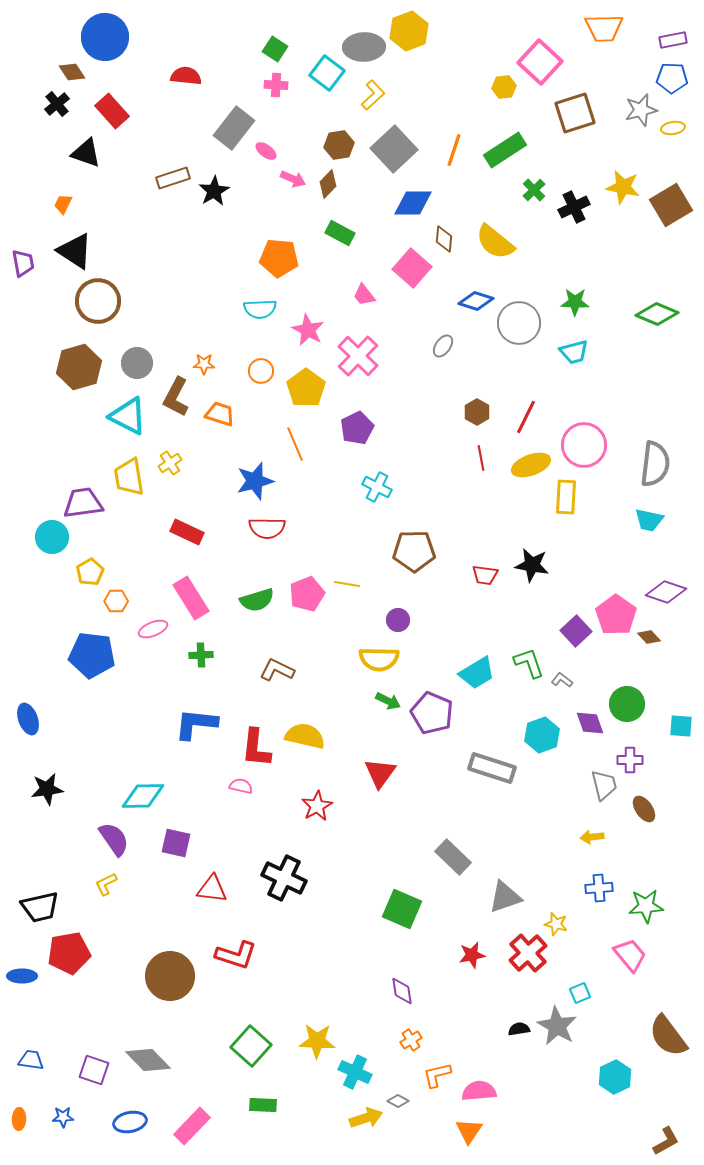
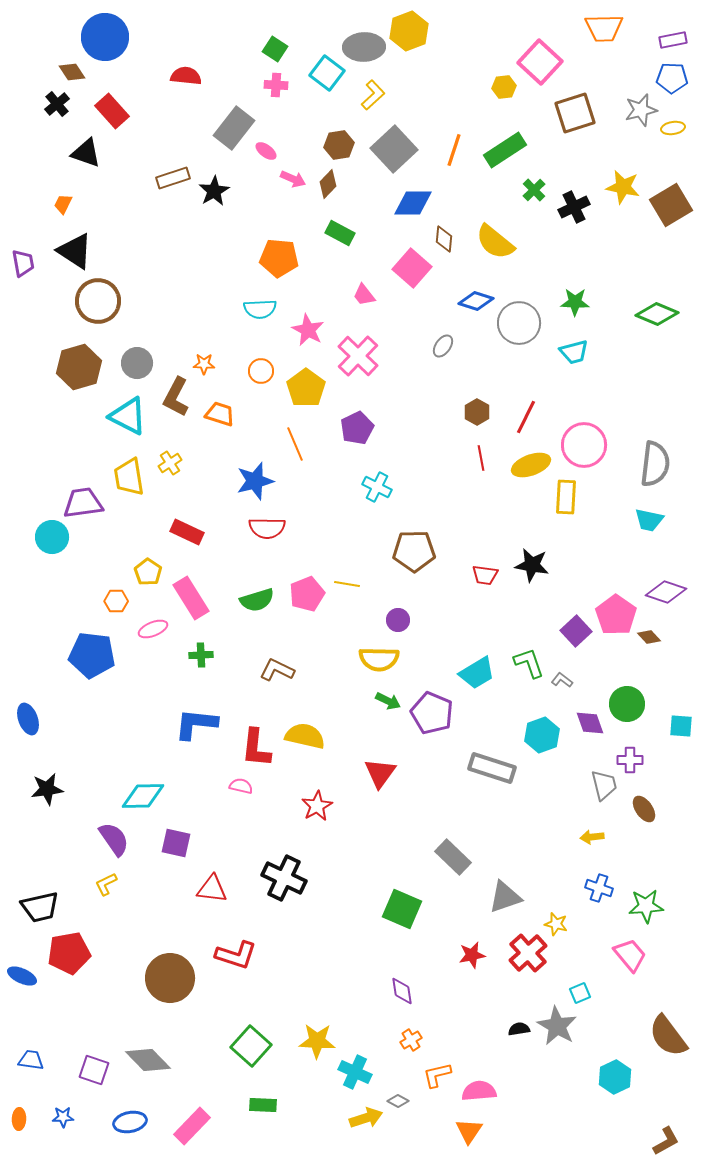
yellow pentagon at (90, 572): moved 58 px right; rotated 8 degrees counterclockwise
blue cross at (599, 888): rotated 24 degrees clockwise
blue ellipse at (22, 976): rotated 24 degrees clockwise
brown circle at (170, 976): moved 2 px down
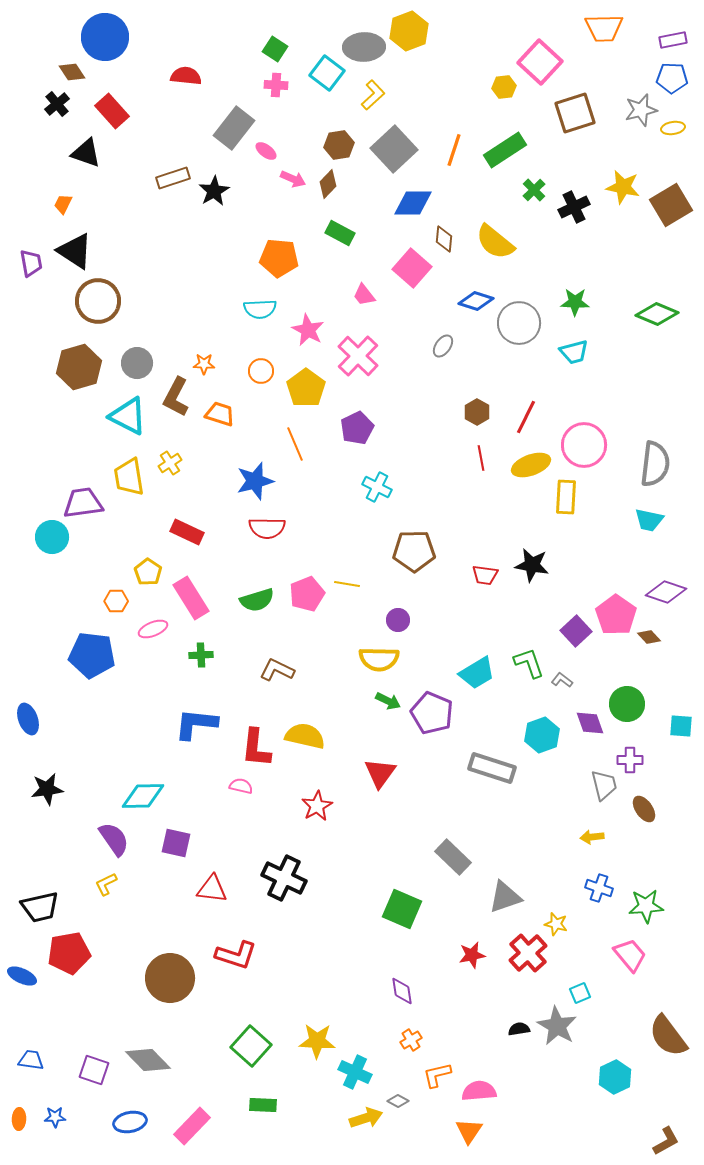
purple trapezoid at (23, 263): moved 8 px right
blue star at (63, 1117): moved 8 px left
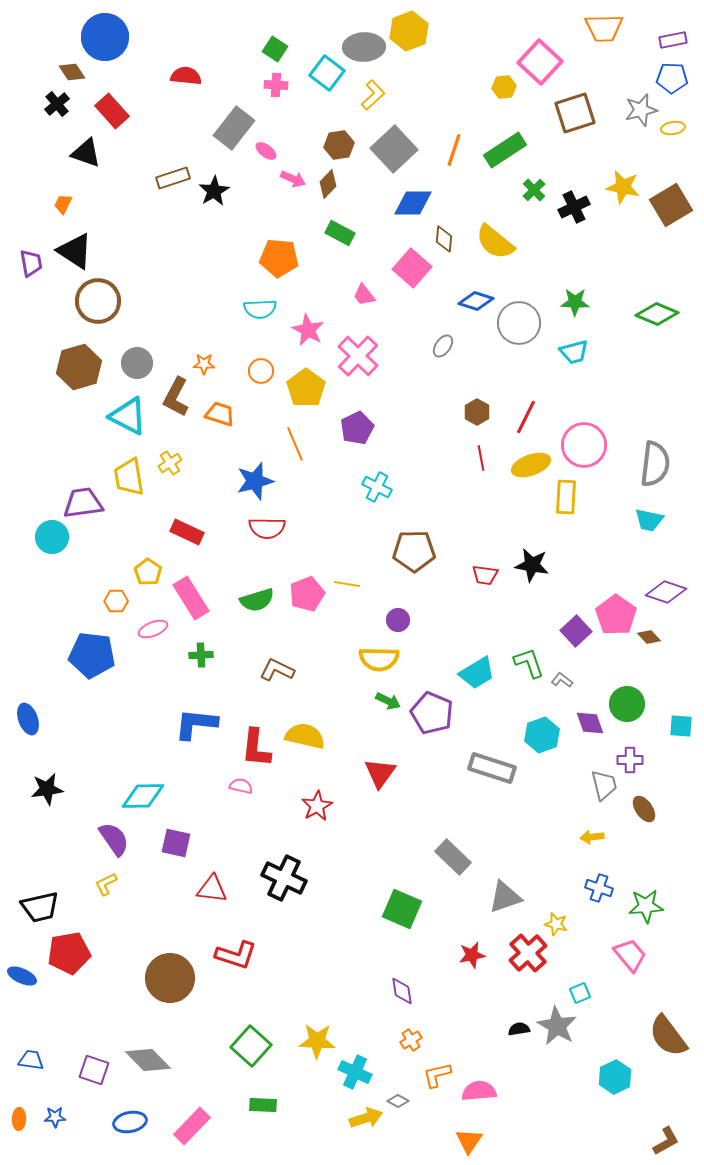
orange triangle at (469, 1131): moved 10 px down
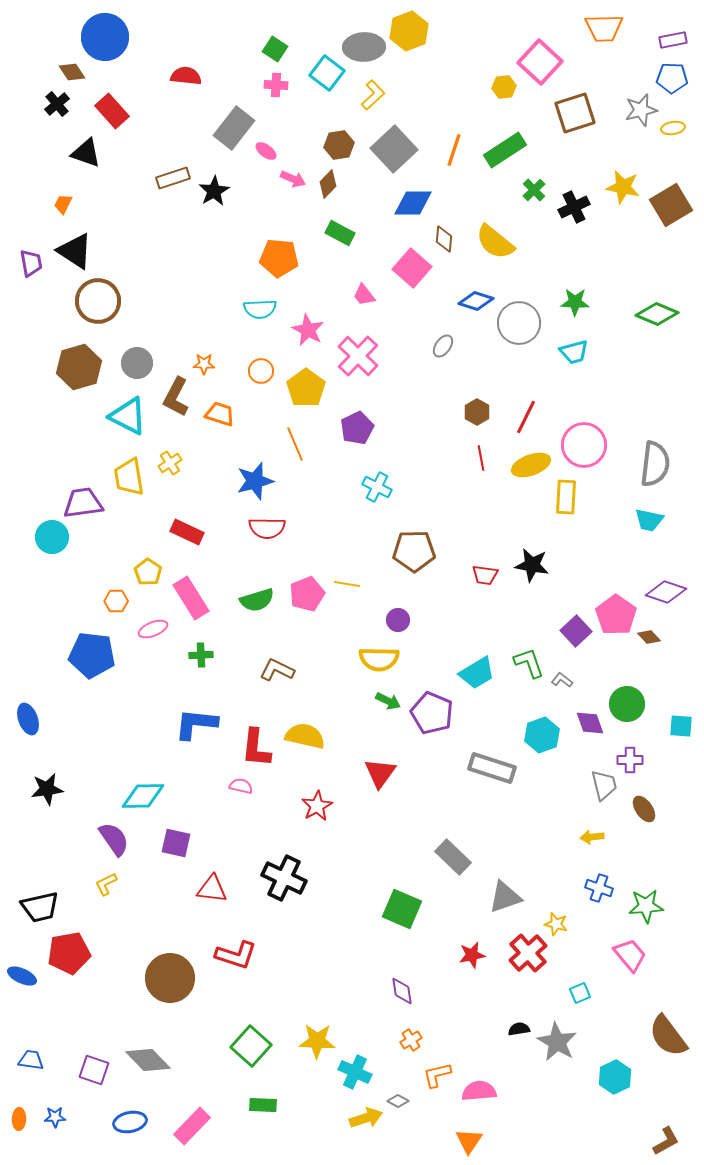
gray star at (557, 1026): moved 16 px down
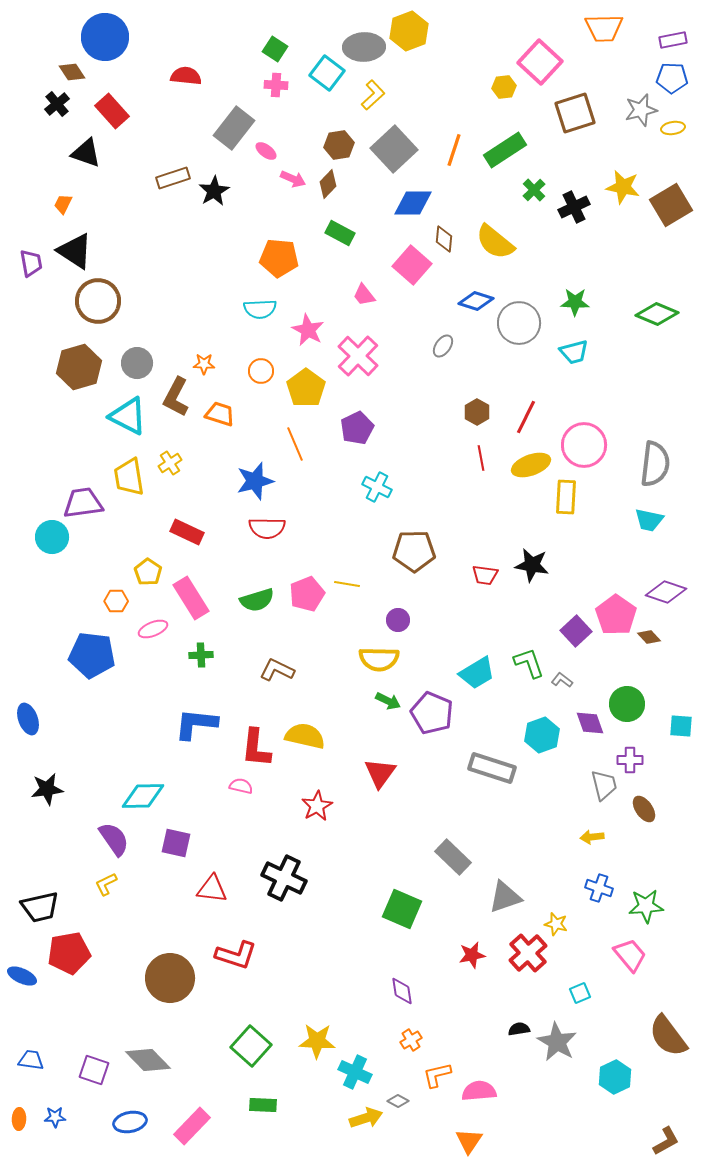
pink square at (412, 268): moved 3 px up
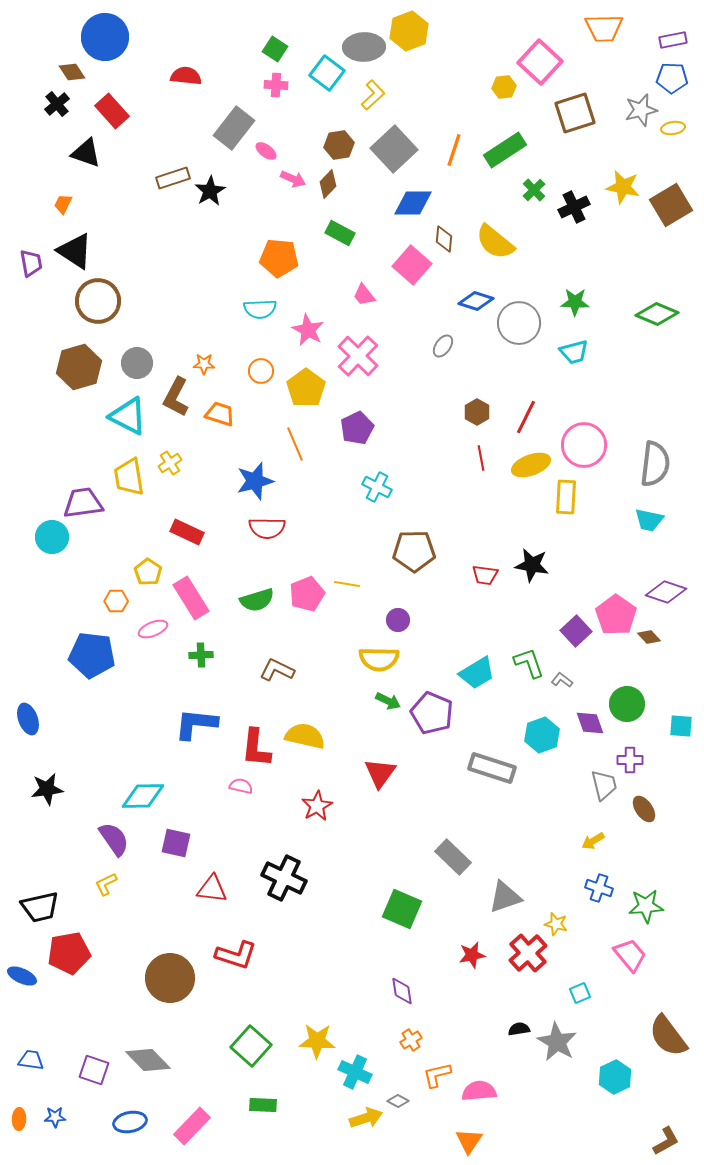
black star at (214, 191): moved 4 px left
yellow arrow at (592, 837): moved 1 px right, 4 px down; rotated 25 degrees counterclockwise
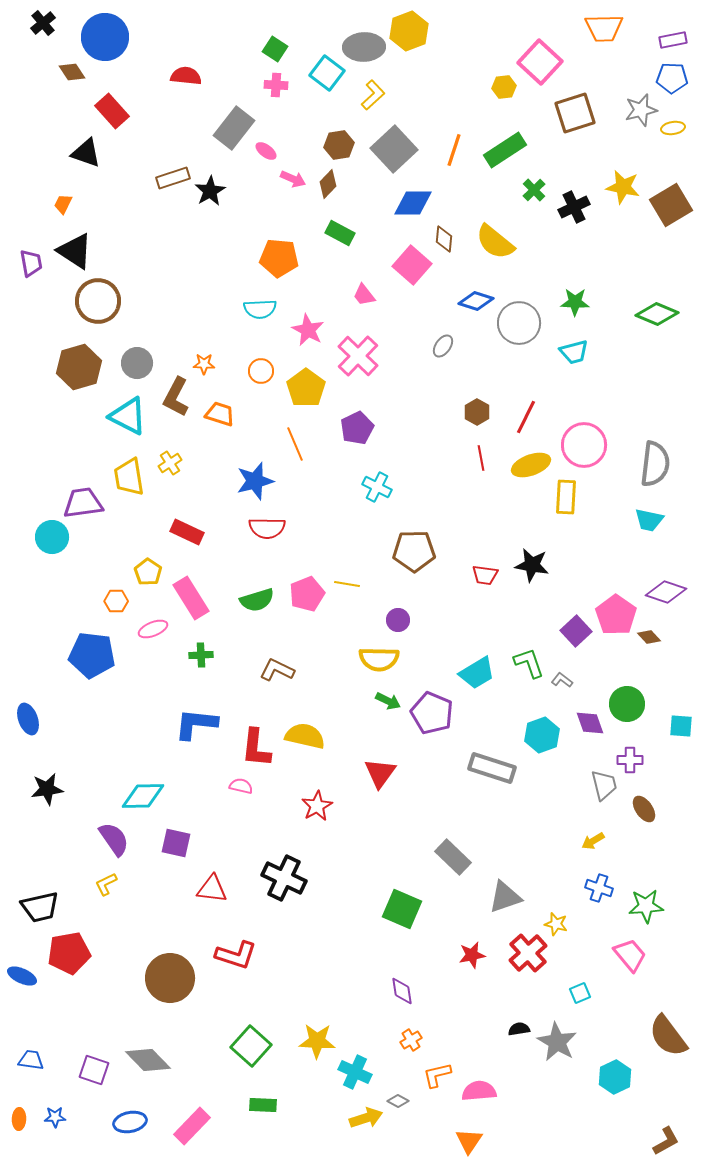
black cross at (57, 104): moved 14 px left, 81 px up
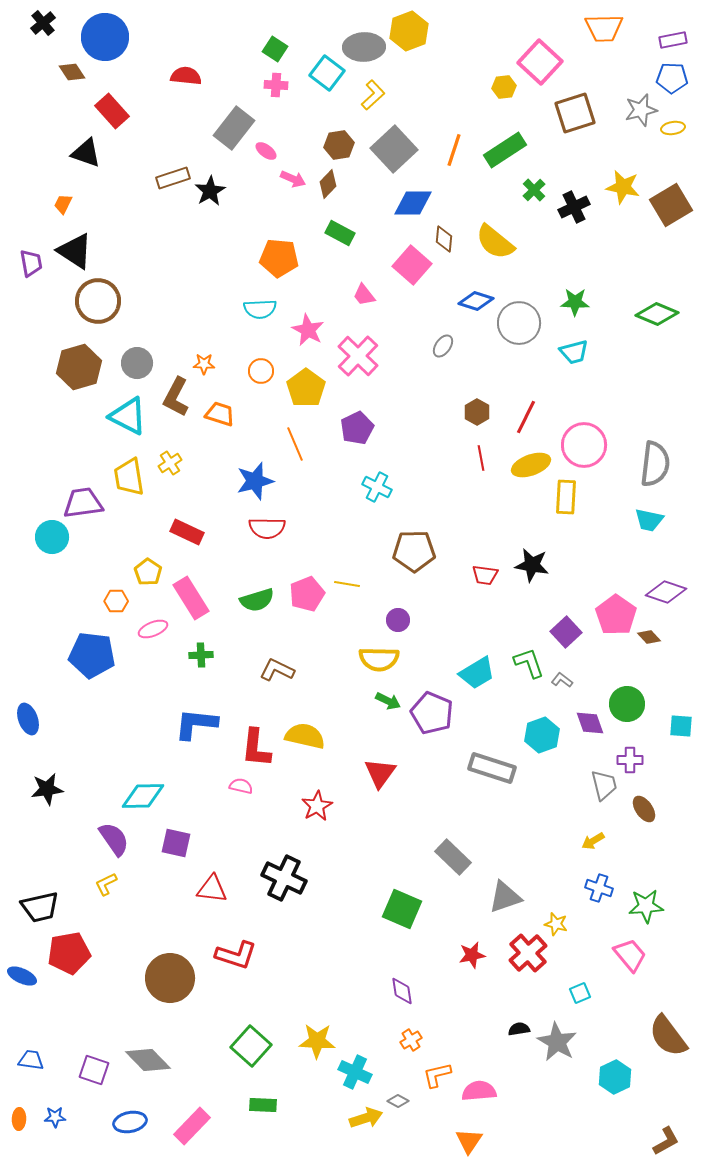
purple square at (576, 631): moved 10 px left, 1 px down
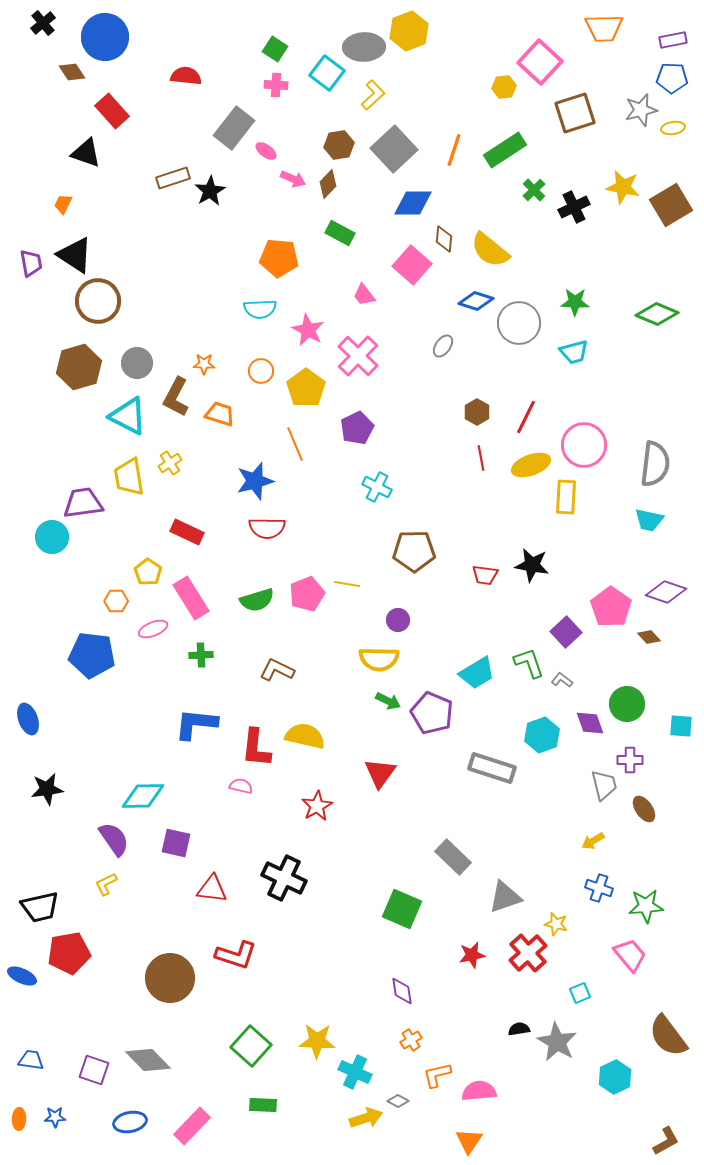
yellow semicircle at (495, 242): moved 5 px left, 8 px down
black triangle at (75, 251): moved 4 px down
pink pentagon at (616, 615): moved 5 px left, 8 px up
